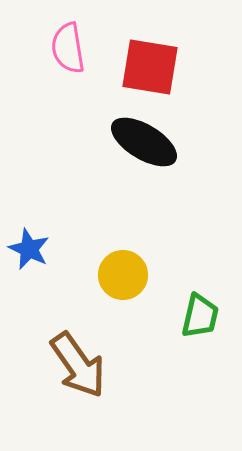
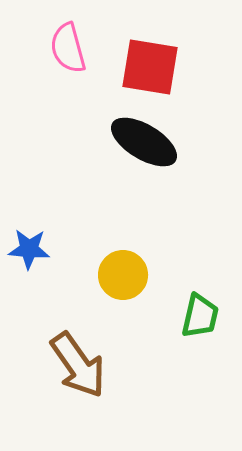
pink semicircle: rotated 6 degrees counterclockwise
blue star: rotated 21 degrees counterclockwise
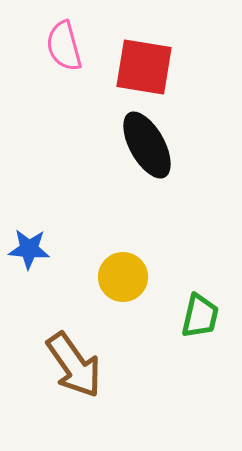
pink semicircle: moved 4 px left, 2 px up
red square: moved 6 px left
black ellipse: moved 3 px right, 3 px down; rotated 30 degrees clockwise
yellow circle: moved 2 px down
brown arrow: moved 4 px left
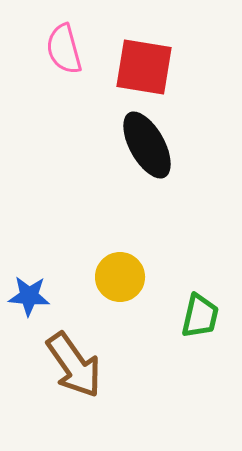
pink semicircle: moved 3 px down
blue star: moved 47 px down
yellow circle: moved 3 px left
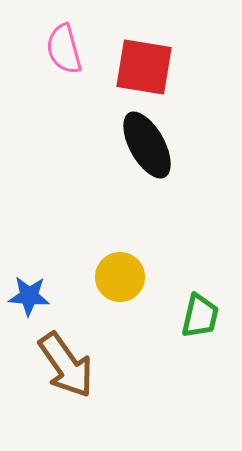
brown arrow: moved 8 px left
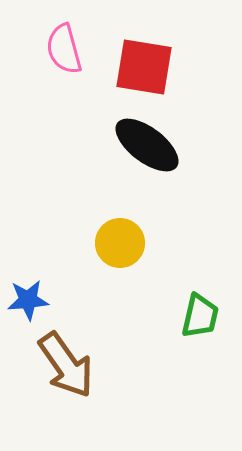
black ellipse: rotated 24 degrees counterclockwise
yellow circle: moved 34 px up
blue star: moved 1 px left, 4 px down; rotated 9 degrees counterclockwise
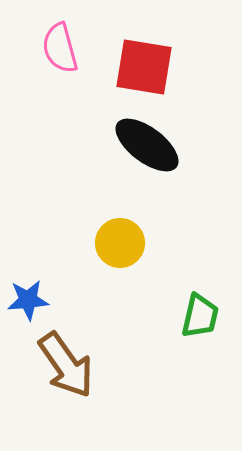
pink semicircle: moved 4 px left, 1 px up
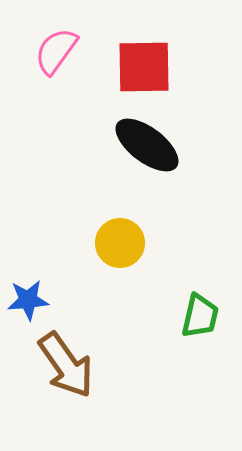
pink semicircle: moved 4 px left, 3 px down; rotated 51 degrees clockwise
red square: rotated 10 degrees counterclockwise
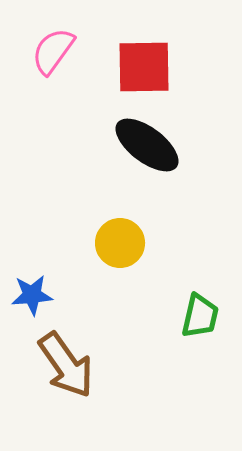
pink semicircle: moved 3 px left
blue star: moved 4 px right, 5 px up
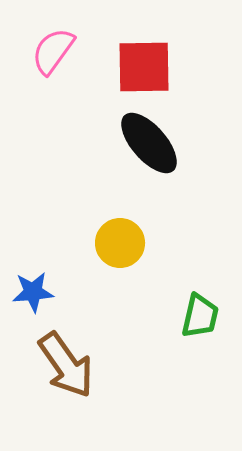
black ellipse: moved 2 px right, 2 px up; rotated 12 degrees clockwise
blue star: moved 1 px right, 3 px up
